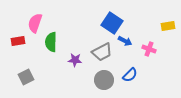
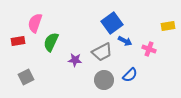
blue square: rotated 20 degrees clockwise
green semicircle: rotated 24 degrees clockwise
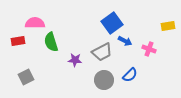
pink semicircle: rotated 72 degrees clockwise
green semicircle: rotated 42 degrees counterclockwise
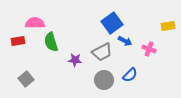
gray square: moved 2 px down; rotated 14 degrees counterclockwise
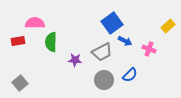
yellow rectangle: rotated 32 degrees counterclockwise
green semicircle: rotated 18 degrees clockwise
gray square: moved 6 px left, 4 px down
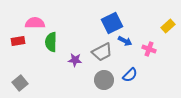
blue square: rotated 10 degrees clockwise
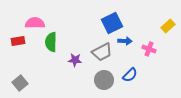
blue arrow: rotated 24 degrees counterclockwise
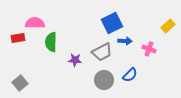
red rectangle: moved 3 px up
